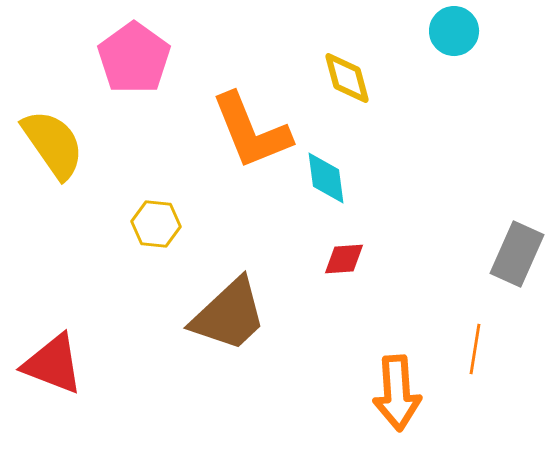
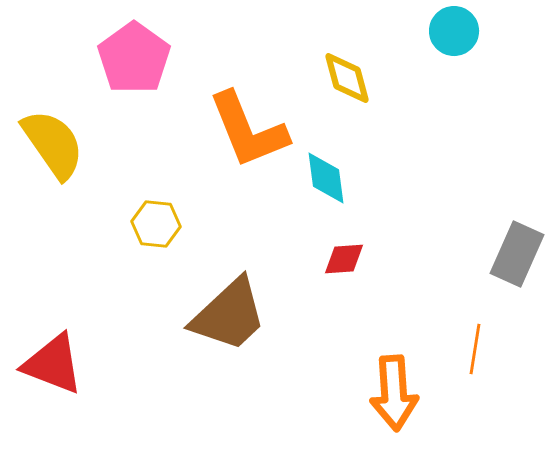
orange L-shape: moved 3 px left, 1 px up
orange arrow: moved 3 px left
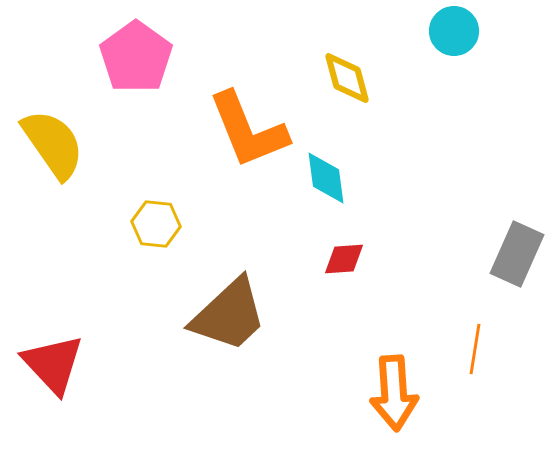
pink pentagon: moved 2 px right, 1 px up
red triangle: rotated 26 degrees clockwise
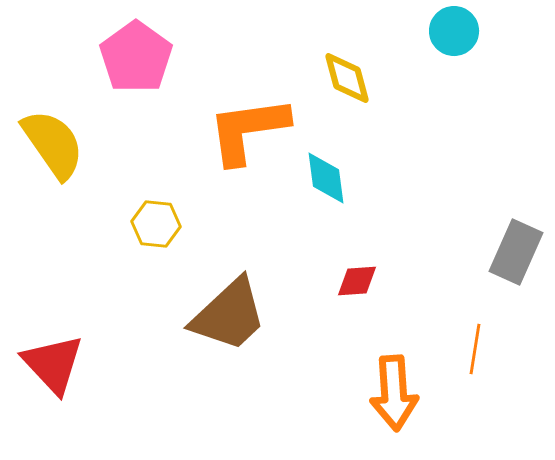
orange L-shape: rotated 104 degrees clockwise
gray rectangle: moved 1 px left, 2 px up
red diamond: moved 13 px right, 22 px down
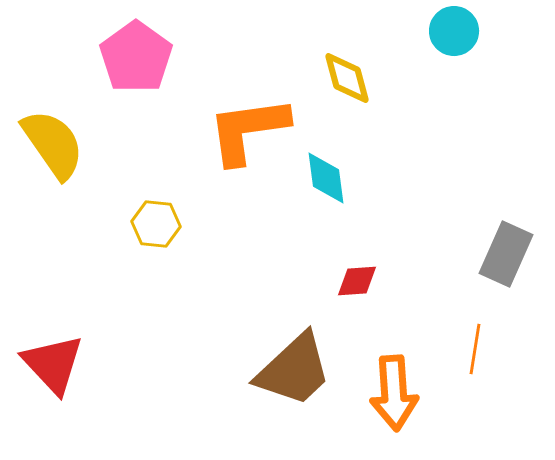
gray rectangle: moved 10 px left, 2 px down
brown trapezoid: moved 65 px right, 55 px down
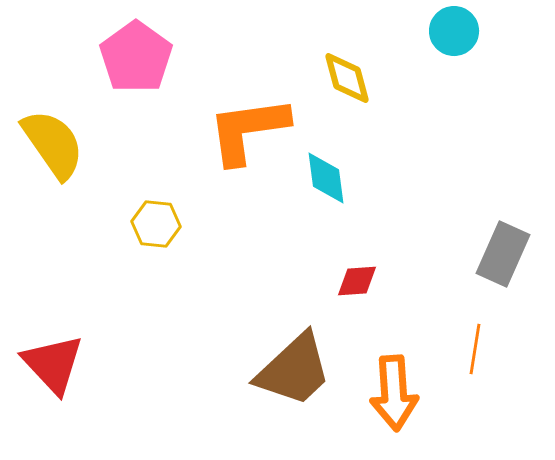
gray rectangle: moved 3 px left
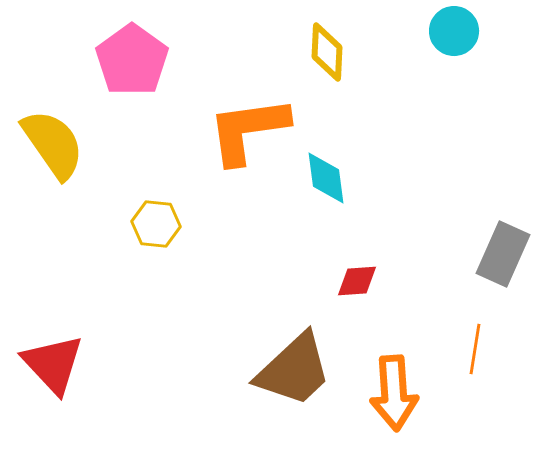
pink pentagon: moved 4 px left, 3 px down
yellow diamond: moved 20 px left, 26 px up; rotated 18 degrees clockwise
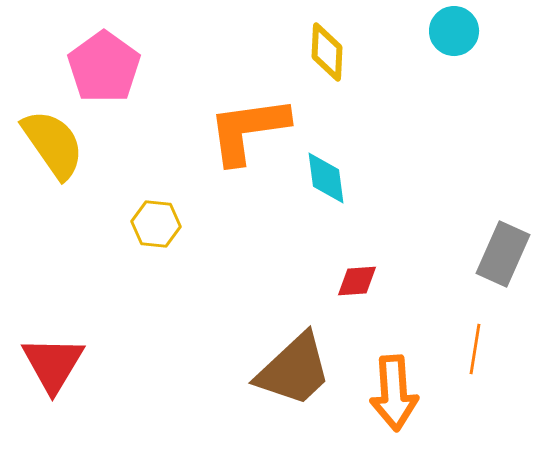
pink pentagon: moved 28 px left, 7 px down
red triangle: rotated 14 degrees clockwise
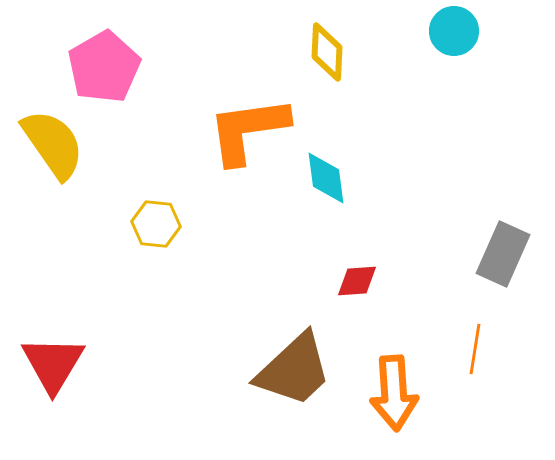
pink pentagon: rotated 6 degrees clockwise
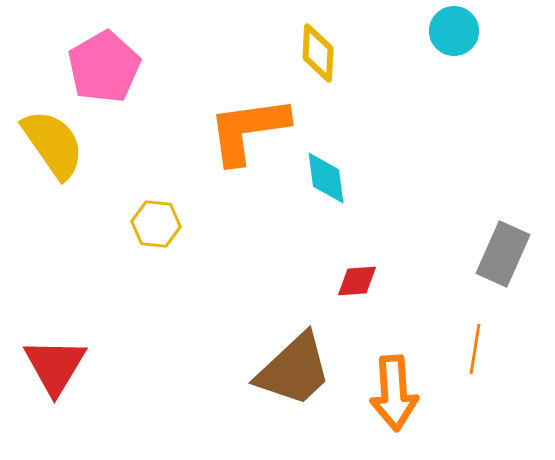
yellow diamond: moved 9 px left, 1 px down
red triangle: moved 2 px right, 2 px down
